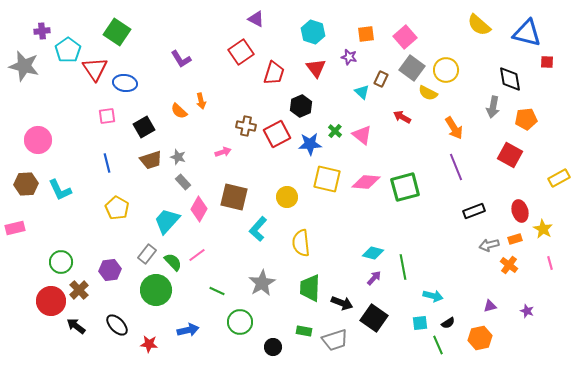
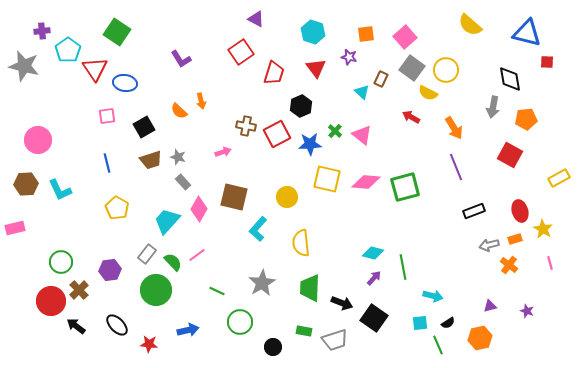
yellow semicircle at (479, 25): moved 9 px left
red arrow at (402, 117): moved 9 px right
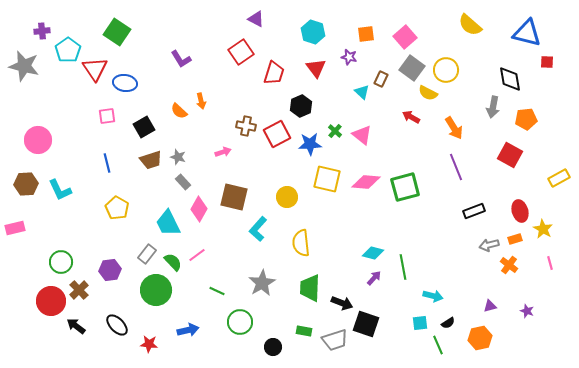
cyan trapezoid at (167, 221): moved 1 px right, 2 px down; rotated 68 degrees counterclockwise
black square at (374, 318): moved 8 px left, 6 px down; rotated 16 degrees counterclockwise
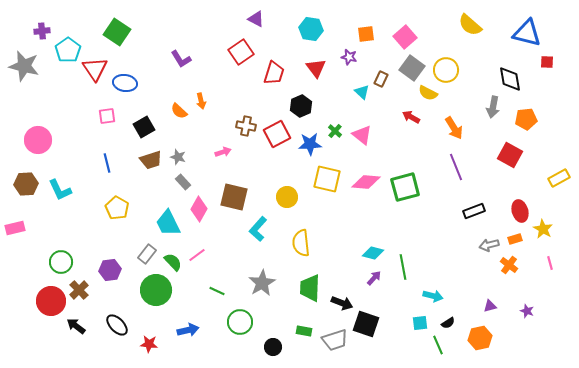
cyan hexagon at (313, 32): moved 2 px left, 3 px up; rotated 10 degrees counterclockwise
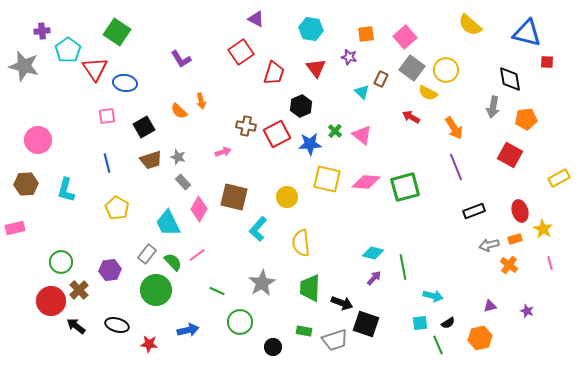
cyan L-shape at (60, 190): moved 6 px right; rotated 40 degrees clockwise
black ellipse at (117, 325): rotated 30 degrees counterclockwise
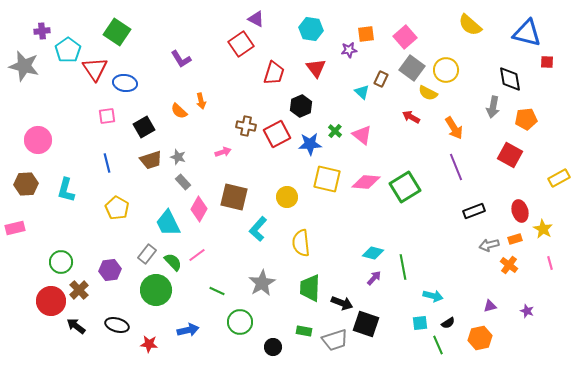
red square at (241, 52): moved 8 px up
purple star at (349, 57): moved 7 px up; rotated 21 degrees counterclockwise
green square at (405, 187): rotated 16 degrees counterclockwise
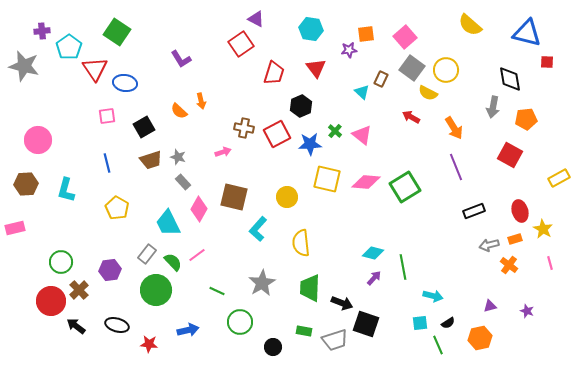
cyan pentagon at (68, 50): moved 1 px right, 3 px up
brown cross at (246, 126): moved 2 px left, 2 px down
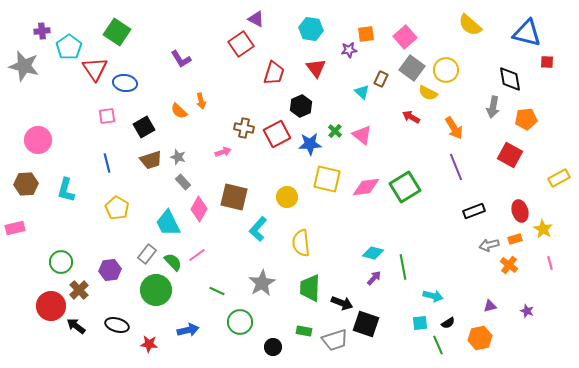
pink diamond at (366, 182): moved 5 px down; rotated 12 degrees counterclockwise
red circle at (51, 301): moved 5 px down
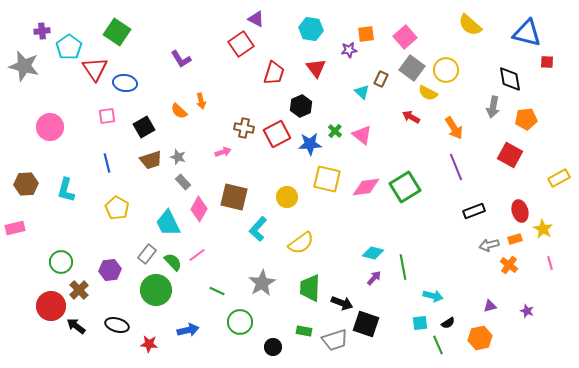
pink circle at (38, 140): moved 12 px right, 13 px up
yellow semicircle at (301, 243): rotated 120 degrees counterclockwise
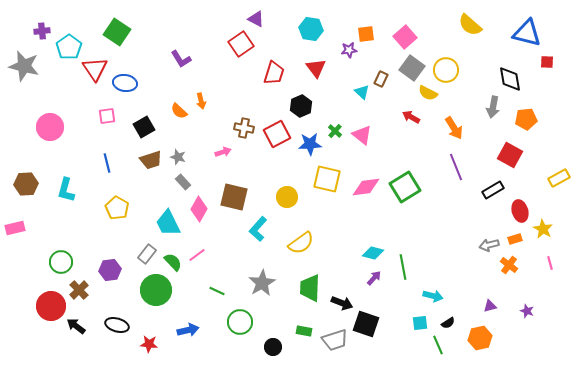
black rectangle at (474, 211): moved 19 px right, 21 px up; rotated 10 degrees counterclockwise
